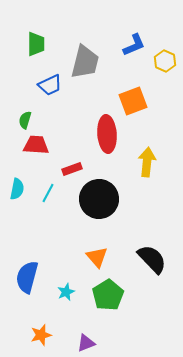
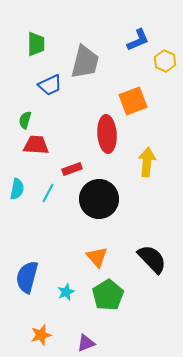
blue L-shape: moved 4 px right, 5 px up
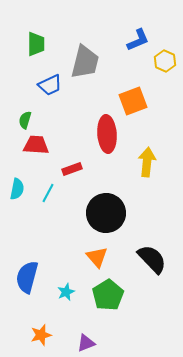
black circle: moved 7 px right, 14 px down
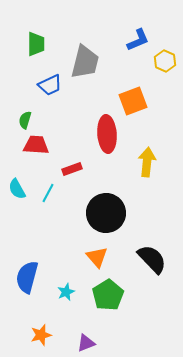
cyan semicircle: rotated 140 degrees clockwise
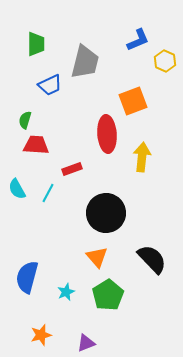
yellow arrow: moved 5 px left, 5 px up
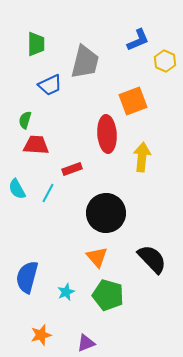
green pentagon: rotated 24 degrees counterclockwise
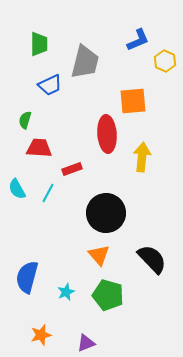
green trapezoid: moved 3 px right
orange square: rotated 16 degrees clockwise
red trapezoid: moved 3 px right, 3 px down
orange triangle: moved 2 px right, 2 px up
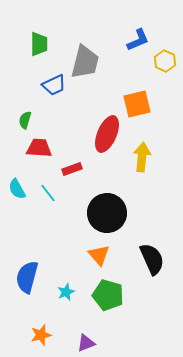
blue trapezoid: moved 4 px right
orange square: moved 4 px right, 3 px down; rotated 8 degrees counterclockwise
red ellipse: rotated 27 degrees clockwise
cyan line: rotated 66 degrees counterclockwise
black circle: moved 1 px right
black semicircle: rotated 20 degrees clockwise
